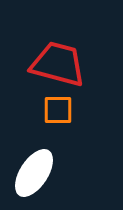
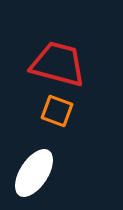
orange square: moved 1 px left, 1 px down; rotated 20 degrees clockwise
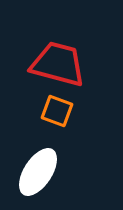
white ellipse: moved 4 px right, 1 px up
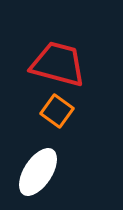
orange square: rotated 16 degrees clockwise
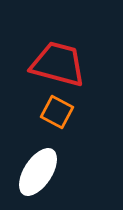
orange square: moved 1 px down; rotated 8 degrees counterclockwise
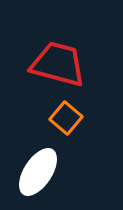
orange square: moved 9 px right, 6 px down; rotated 12 degrees clockwise
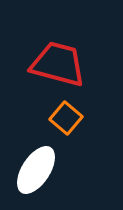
white ellipse: moved 2 px left, 2 px up
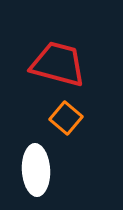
white ellipse: rotated 36 degrees counterclockwise
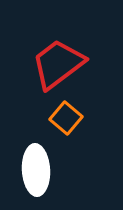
red trapezoid: rotated 52 degrees counterclockwise
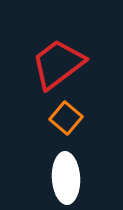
white ellipse: moved 30 px right, 8 px down
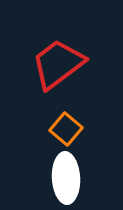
orange square: moved 11 px down
